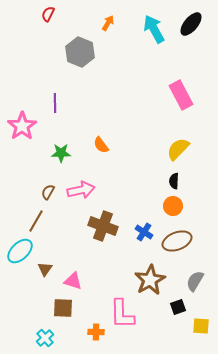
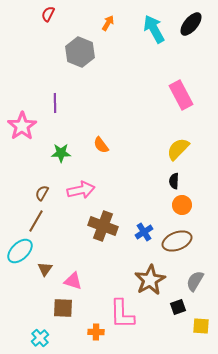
brown semicircle: moved 6 px left, 1 px down
orange circle: moved 9 px right, 1 px up
blue cross: rotated 24 degrees clockwise
cyan cross: moved 5 px left
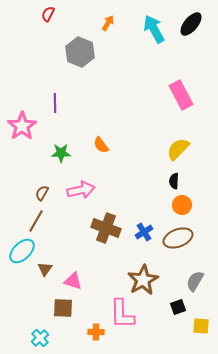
brown cross: moved 3 px right, 2 px down
brown ellipse: moved 1 px right, 3 px up
cyan ellipse: moved 2 px right
brown star: moved 7 px left
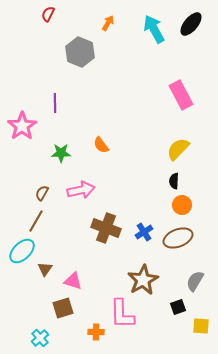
brown square: rotated 20 degrees counterclockwise
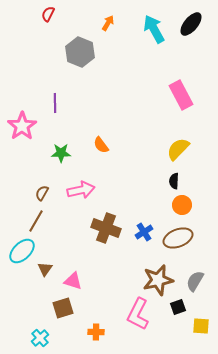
brown star: moved 15 px right; rotated 16 degrees clockwise
pink L-shape: moved 16 px right; rotated 28 degrees clockwise
